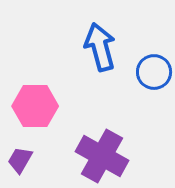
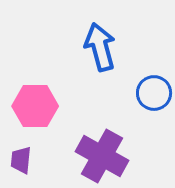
blue circle: moved 21 px down
purple trapezoid: moved 1 px right; rotated 24 degrees counterclockwise
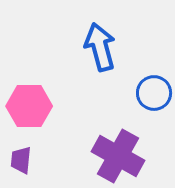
pink hexagon: moved 6 px left
purple cross: moved 16 px right
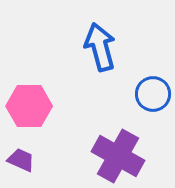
blue circle: moved 1 px left, 1 px down
purple trapezoid: rotated 108 degrees clockwise
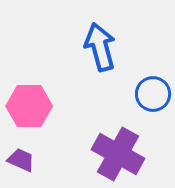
purple cross: moved 2 px up
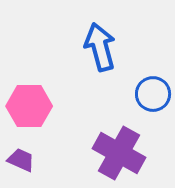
purple cross: moved 1 px right, 1 px up
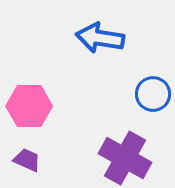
blue arrow: moved 9 px up; rotated 66 degrees counterclockwise
purple cross: moved 6 px right, 5 px down
purple trapezoid: moved 6 px right
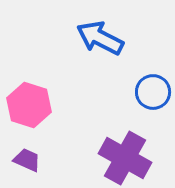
blue arrow: rotated 18 degrees clockwise
blue circle: moved 2 px up
pink hexagon: moved 1 px up; rotated 18 degrees clockwise
